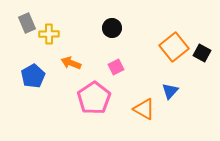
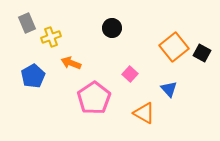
yellow cross: moved 2 px right, 3 px down; rotated 18 degrees counterclockwise
pink square: moved 14 px right, 7 px down; rotated 21 degrees counterclockwise
blue triangle: moved 1 px left, 2 px up; rotated 24 degrees counterclockwise
orange triangle: moved 4 px down
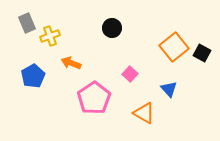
yellow cross: moved 1 px left, 1 px up
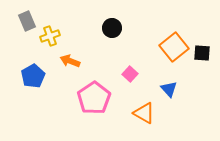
gray rectangle: moved 2 px up
black square: rotated 24 degrees counterclockwise
orange arrow: moved 1 px left, 2 px up
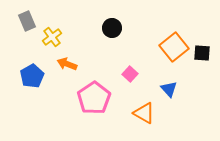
yellow cross: moved 2 px right, 1 px down; rotated 18 degrees counterclockwise
orange arrow: moved 3 px left, 3 px down
blue pentagon: moved 1 px left
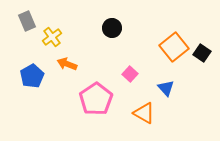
black square: rotated 30 degrees clockwise
blue triangle: moved 3 px left, 1 px up
pink pentagon: moved 2 px right, 1 px down
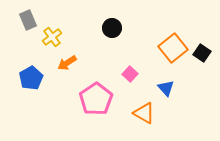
gray rectangle: moved 1 px right, 1 px up
orange square: moved 1 px left, 1 px down
orange arrow: moved 1 px up; rotated 54 degrees counterclockwise
blue pentagon: moved 1 px left, 2 px down
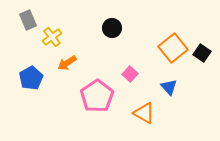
blue triangle: moved 3 px right, 1 px up
pink pentagon: moved 1 px right, 3 px up
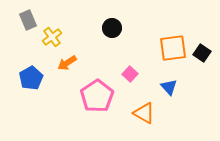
orange square: rotated 32 degrees clockwise
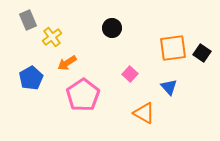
pink pentagon: moved 14 px left, 1 px up
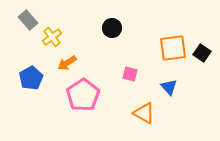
gray rectangle: rotated 18 degrees counterclockwise
pink square: rotated 28 degrees counterclockwise
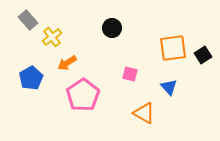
black square: moved 1 px right, 2 px down; rotated 24 degrees clockwise
